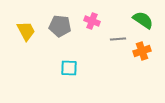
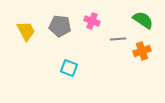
cyan square: rotated 18 degrees clockwise
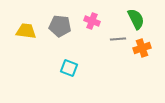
green semicircle: moved 7 px left, 1 px up; rotated 30 degrees clockwise
yellow trapezoid: rotated 55 degrees counterclockwise
orange cross: moved 3 px up
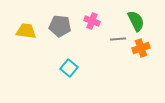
green semicircle: moved 2 px down
orange cross: moved 1 px left
cyan square: rotated 18 degrees clockwise
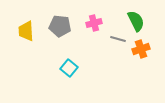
pink cross: moved 2 px right, 2 px down; rotated 35 degrees counterclockwise
yellow trapezoid: rotated 100 degrees counterclockwise
gray line: rotated 21 degrees clockwise
orange cross: moved 1 px down
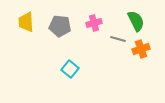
yellow trapezoid: moved 9 px up
cyan square: moved 1 px right, 1 px down
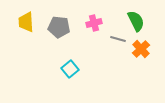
gray pentagon: moved 1 px left, 1 px down
orange cross: rotated 24 degrees counterclockwise
cyan square: rotated 12 degrees clockwise
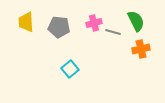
gray line: moved 5 px left, 7 px up
orange cross: rotated 30 degrees clockwise
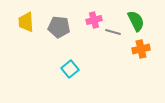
pink cross: moved 3 px up
